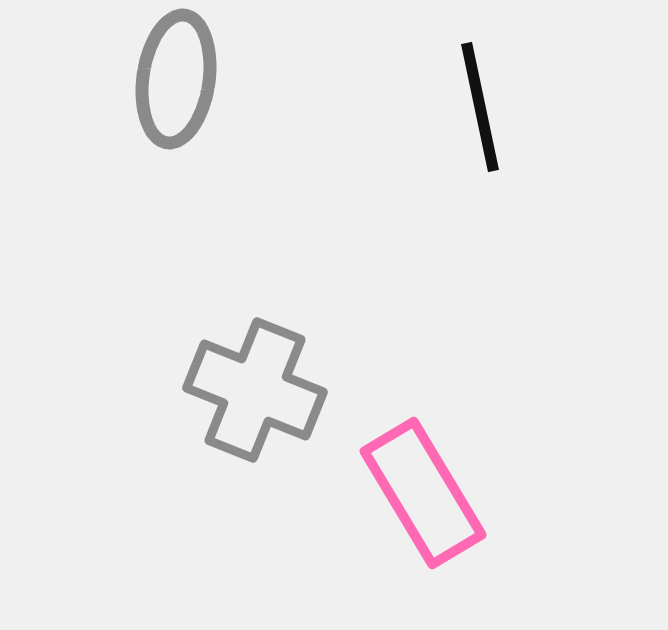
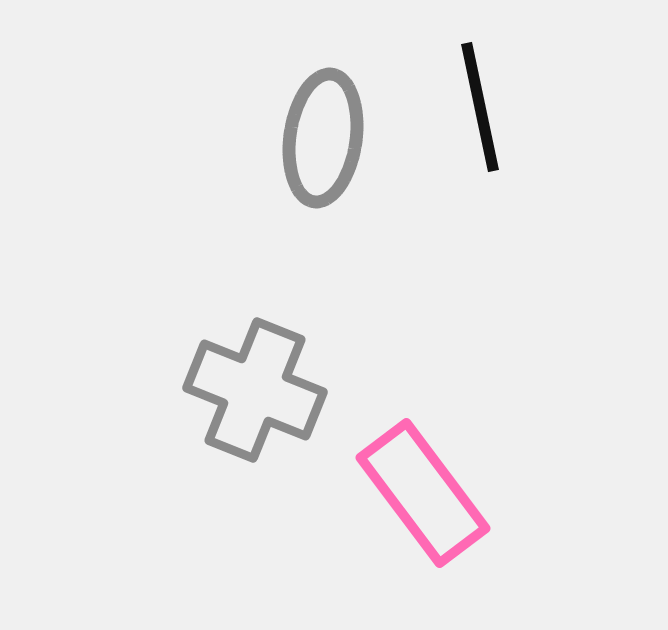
gray ellipse: moved 147 px right, 59 px down
pink rectangle: rotated 6 degrees counterclockwise
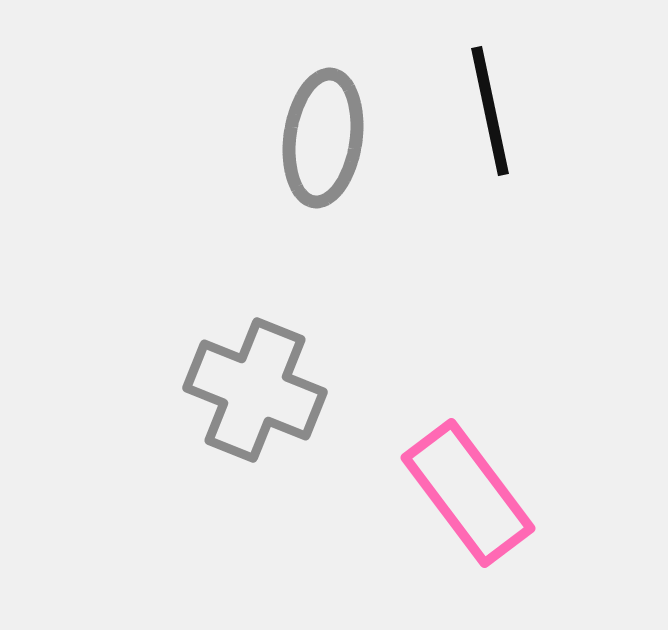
black line: moved 10 px right, 4 px down
pink rectangle: moved 45 px right
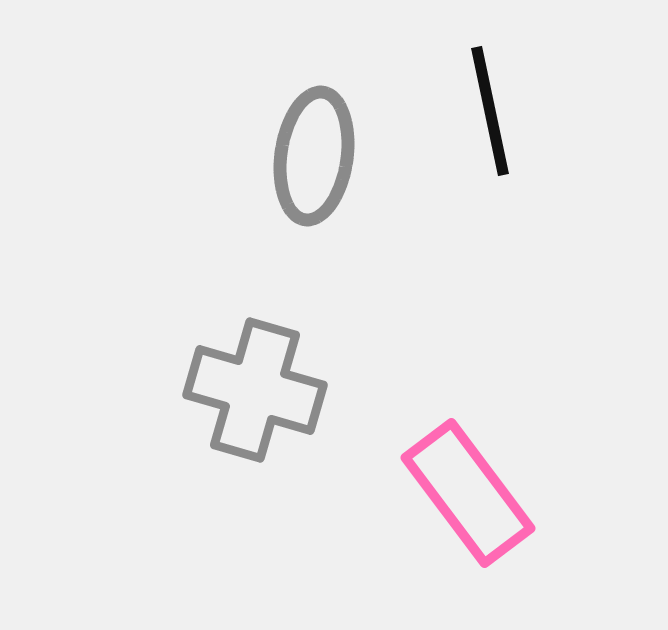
gray ellipse: moved 9 px left, 18 px down
gray cross: rotated 6 degrees counterclockwise
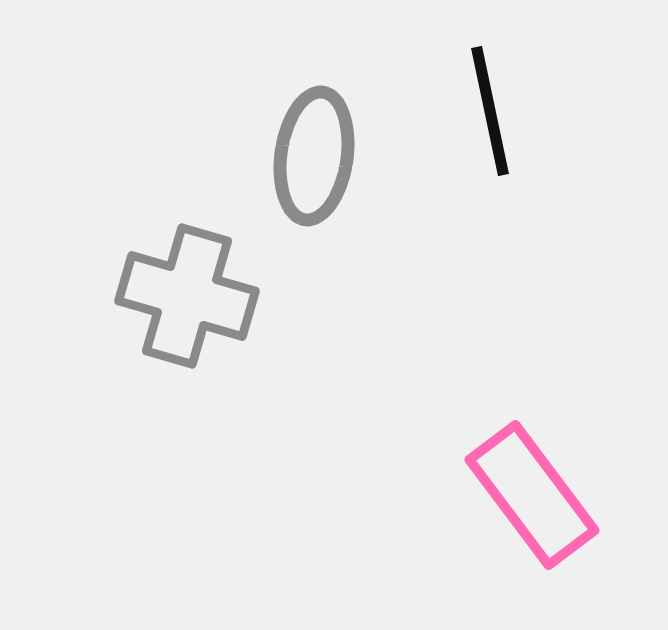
gray cross: moved 68 px left, 94 px up
pink rectangle: moved 64 px right, 2 px down
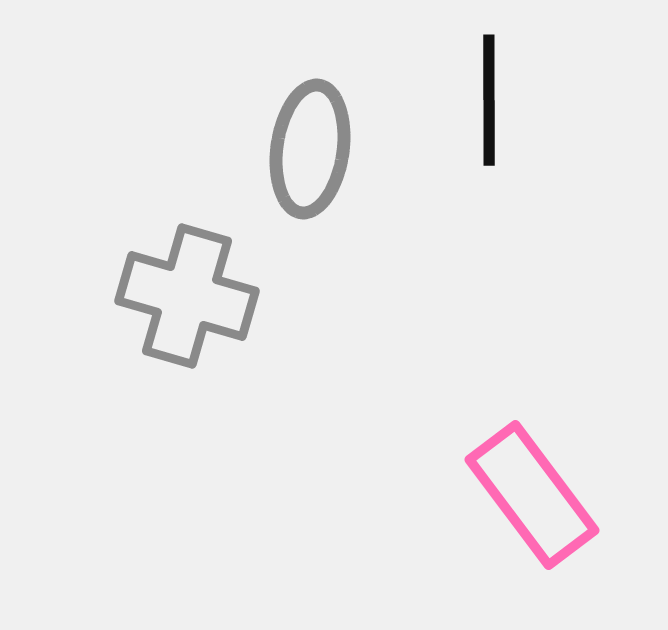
black line: moved 1 px left, 11 px up; rotated 12 degrees clockwise
gray ellipse: moved 4 px left, 7 px up
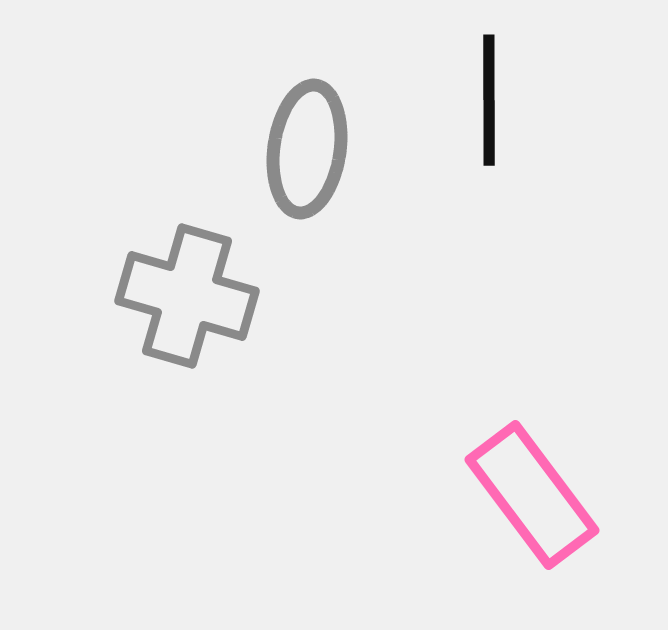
gray ellipse: moved 3 px left
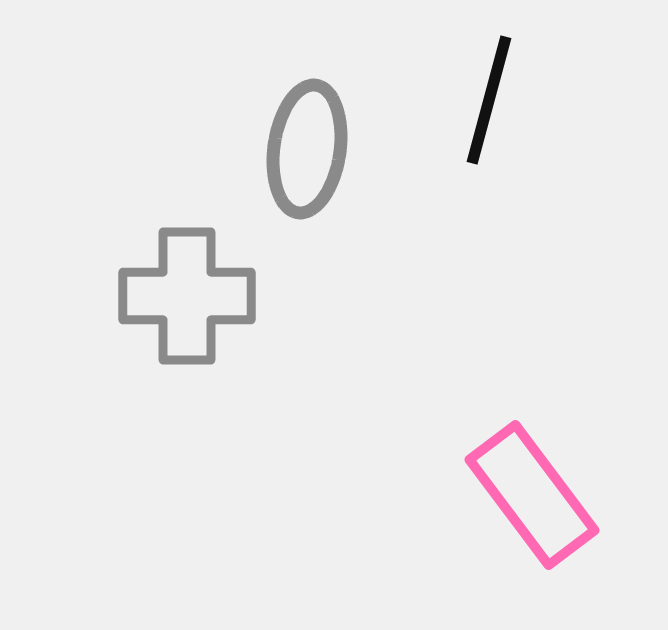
black line: rotated 15 degrees clockwise
gray cross: rotated 16 degrees counterclockwise
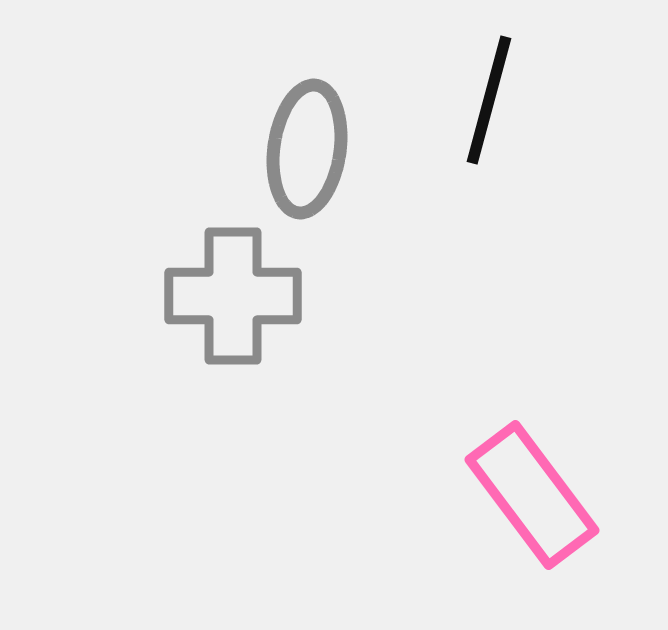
gray cross: moved 46 px right
